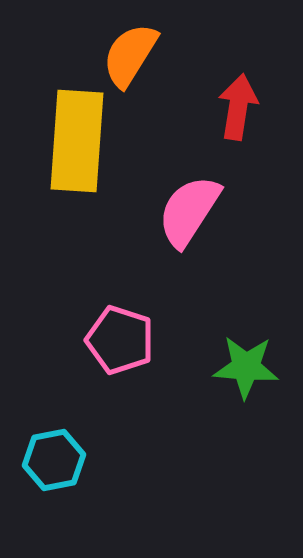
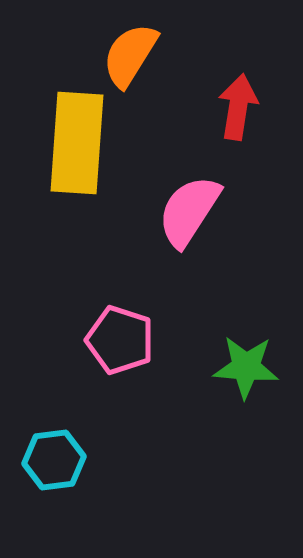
yellow rectangle: moved 2 px down
cyan hexagon: rotated 4 degrees clockwise
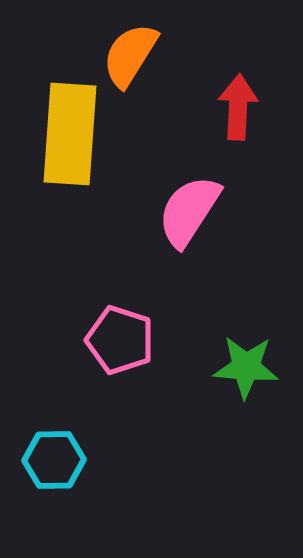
red arrow: rotated 6 degrees counterclockwise
yellow rectangle: moved 7 px left, 9 px up
cyan hexagon: rotated 6 degrees clockwise
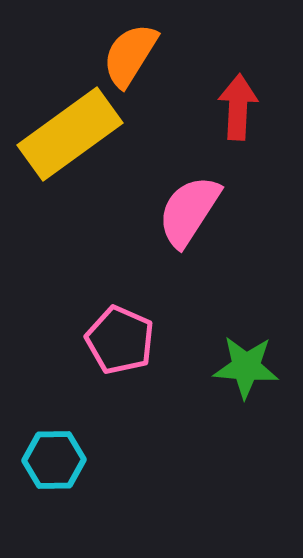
yellow rectangle: rotated 50 degrees clockwise
pink pentagon: rotated 6 degrees clockwise
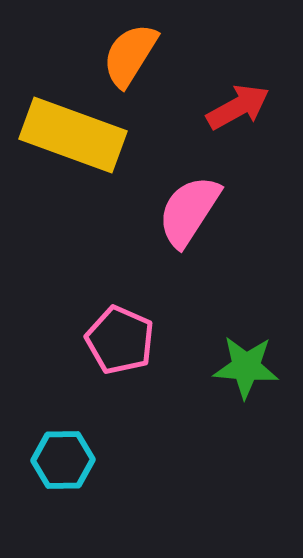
red arrow: rotated 58 degrees clockwise
yellow rectangle: moved 3 px right, 1 px down; rotated 56 degrees clockwise
cyan hexagon: moved 9 px right
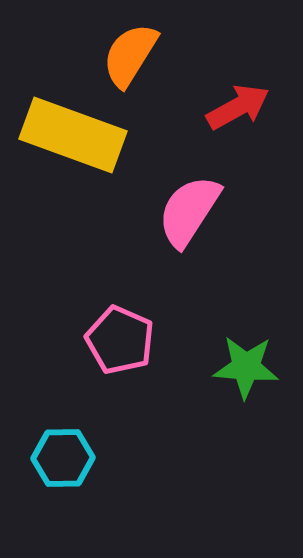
cyan hexagon: moved 2 px up
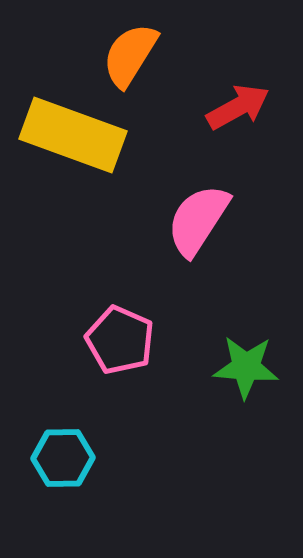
pink semicircle: moved 9 px right, 9 px down
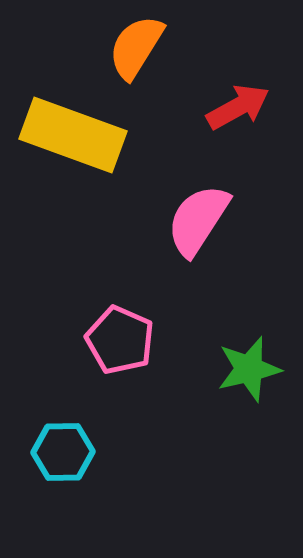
orange semicircle: moved 6 px right, 8 px up
green star: moved 3 px right, 2 px down; rotated 18 degrees counterclockwise
cyan hexagon: moved 6 px up
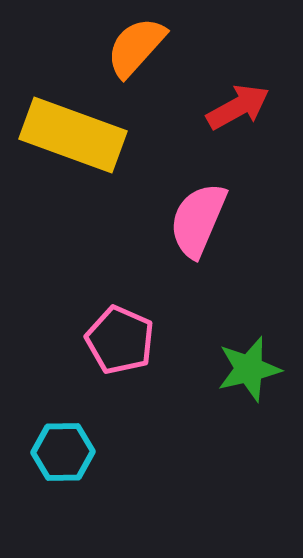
orange semicircle: rotated 10 degrees clockwise
pink semicircle: rotated 10 degrees counterclockwise
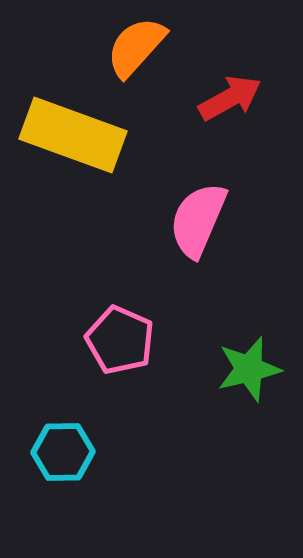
red arrow: moved 8 px left, 9 px up
